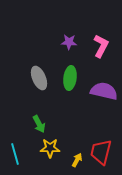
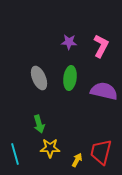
green arrow: rotated 12 degrees clockwise
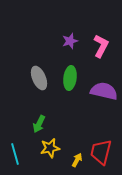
purple star: moved 1 px right, 1 px up; rotated 21 degrees counterclockwise
green arrow: rotated 42 degrees clockwise
yellow star: rotated 12 degrees counterclockwise
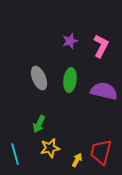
green ellipse: moved 2 px down
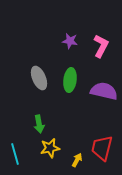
purple star: rotated 28 degrees clockwise
green arrow: rotated 36 degrees counterclockwise
red trapezoid: moved 1 px right, 4 px up
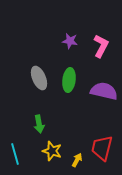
green ellipse: moved 1 px left
yellow star: moved 2 px right, 3 px down; rotated 30 degrees clockwise
